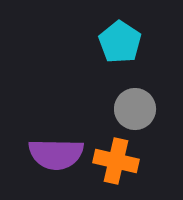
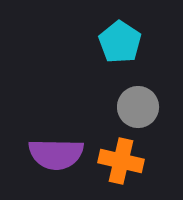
gray circle: moved 3 px right, 2 px up
orange cross: moved 5 px right
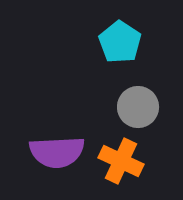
purple semicircle: moved 1 px right, 2 px up; rotated 4 degrees counterclockwise
orange cross: rotated 12 degrees clockwise
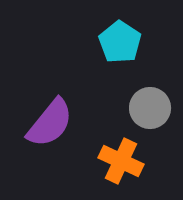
gray circle: moved 12 px right, 1 px down
purple semicircle: moved 7 px left, 29 px up; rotated 48 degrees counterclockwise
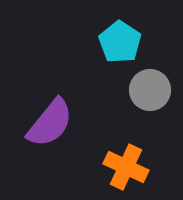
gray circle: moved 18 px up
orange cross: moved 5 px right, 6 px down
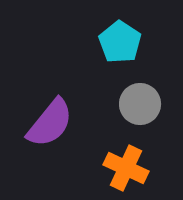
gray circle: moved 10 px left, 14 px down
orange cross: moved 1 px down
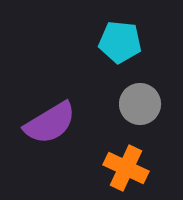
cyan pentagon: rotated 27 degrees counterclockwise
purple semicircle: rotated 20 degrees clockwise
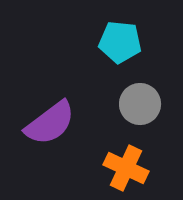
purple semicircle: rotated 6 degrees counterclockwise
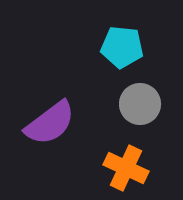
cyan pentagon: moved 2 px right, 5 px down
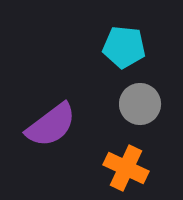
cyan pentagon: moved 2 px right
purple semicircle: moved 1 px right, 2 px down
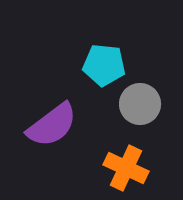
cyan pentagon: moved 20 px left, 18 px down
purple semicircle: moved 1 px right
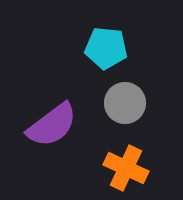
cyan pentagon: moved 2 px right, 17 px up
gray circle: moved 15 px left, 1 px up
